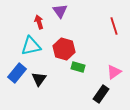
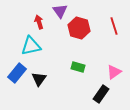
red hexagon: moved 15 px right, 21 px up
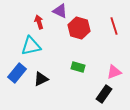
purple triangle: rotated 28 degrees counterclockwise
pink triangle: rotated 14 degrees clockwise
black triangle: moved 2 px right; rotated 28 degrees clockwise
black rectangle: moved 3 px right
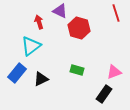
red line: moved 2 px right, 13 px up
cyan triangle: rotated 25 degrees counterclockwise
green rectangle: moved 1 px left, 3 px down
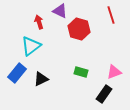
red line: moved 5 px left, 2 px down
red hexagon: moved 1 px down
green rectangle: moved 4 px right, 2 px down
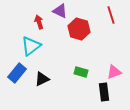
black triangle: moved 1 px right
black rectangle: moved 2 px up; rotated 42 degrees counterclockwise
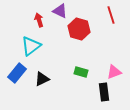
red arrow: moved 2 px up
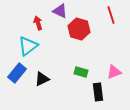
red arrow: moved 1 px left, 3 px down
cyan triangle: moved 3 px left
black rectangle: moved 6 px left
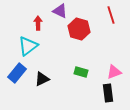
red arrow: rotated 16 degrees clockwise
black rectangle: moved 10 px right, 1 px down
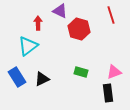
blue rectangle: moved 4 px down; rotated 72 degrees counterclockwise
